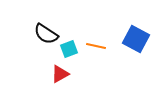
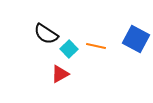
cyan square: rotated 24 degrees counterclockwise
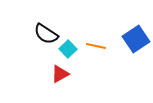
blue square: rotated 28 degrees clockwise
cyan square: moved 1 px left
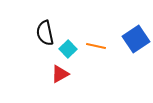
black semicircle: moved 1 px left, 1 px up; rotated 45 degrees clockwise
